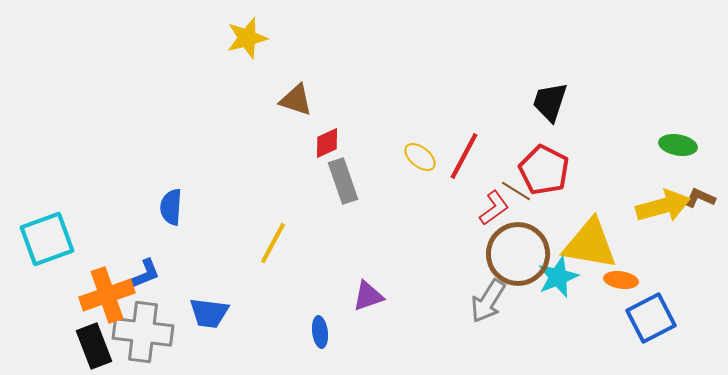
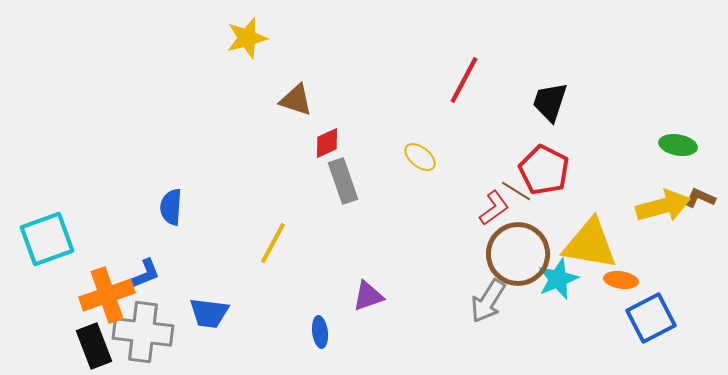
red line: moved 76 px up
cyan star: moved 2 px down
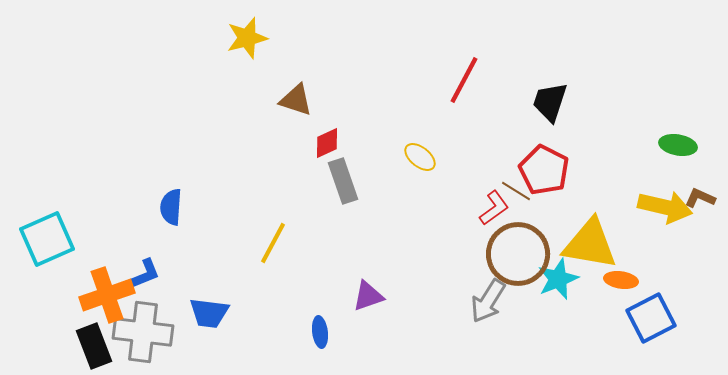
yellow arrow: moved 2 px right, 1 px down; rotated 28 degrees clockwise
cyan square: rotated 4 degrees counterclockwise
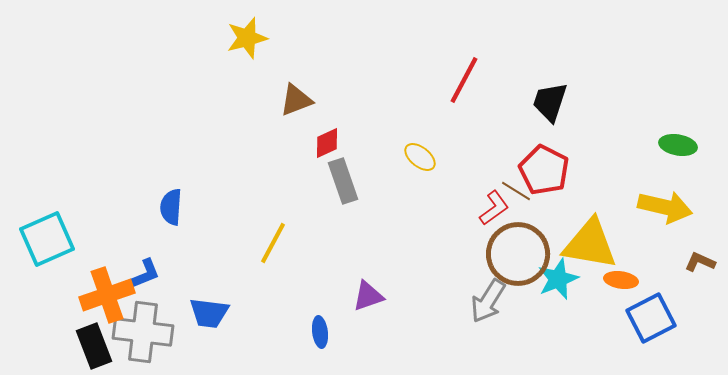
brown triangle: rotated 39 degrees counterclockwise
brown L-shape: moved 64 px down
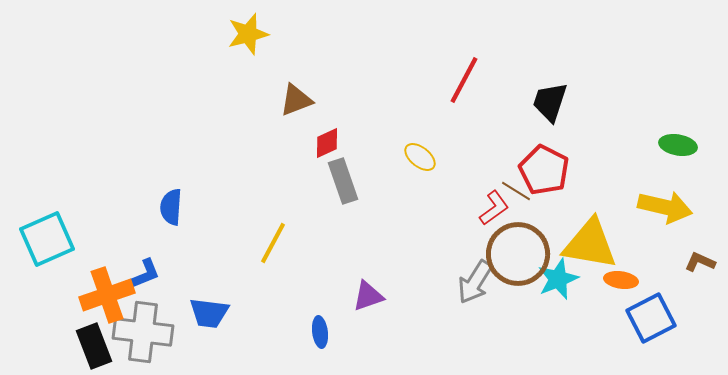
yellow star: moved 1 px right, 4 px up
gray arrow: moved 13 px left, 19 px up
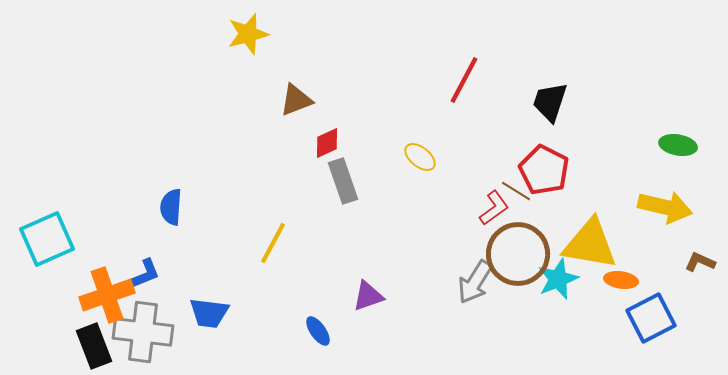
blue ellipse: moved 2 px left, 1 px up; rotated 28 degrees counterclockwise
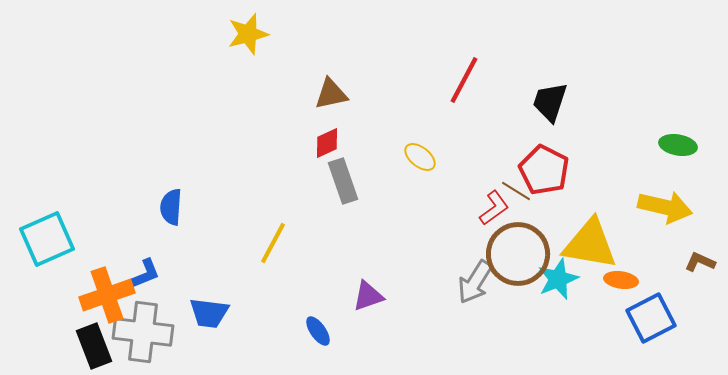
brown triangle: moved 35 px right, 6 px up; rotated 9 degrees clockwise
